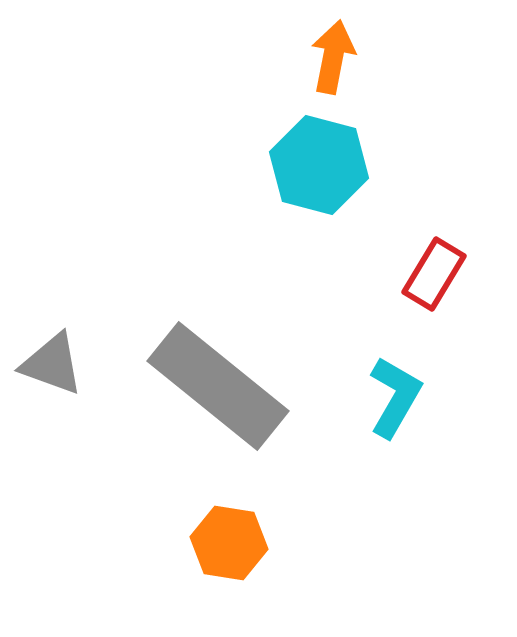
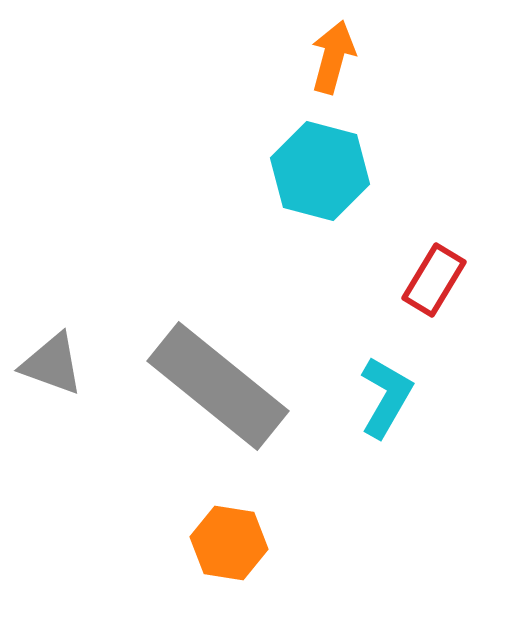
orange arrow: rotated 4 degrees clockwise
cyan hexagon: moved 1 px right, 6 px down
red rectangle: moved 6 px down
cyan L-shape: moved 9 px left
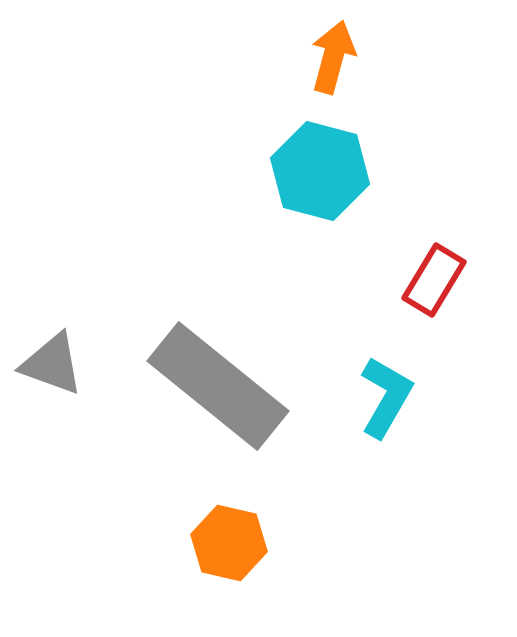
orange hexagon: rotated 4 degrees clockwise
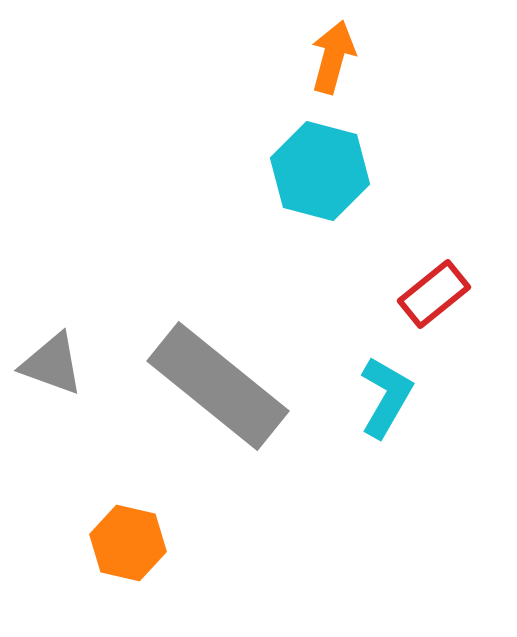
red rectangle: moved 14 px down; rotated 20 degrees clockwise
orange hexagon: moved 101 px left
